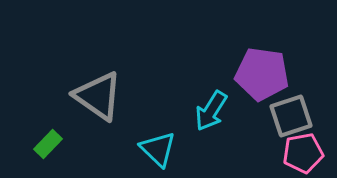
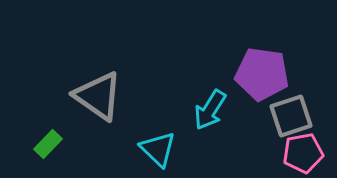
cyan arrow: moved 1 px left, 1 px up
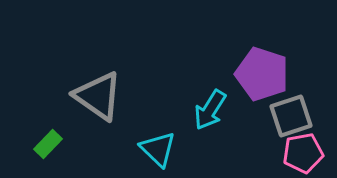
purple pentagon: rotated 10 degrees clockwise
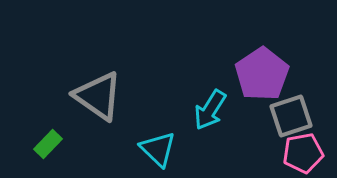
purple pentagon: rotated 20 degrees clockwise
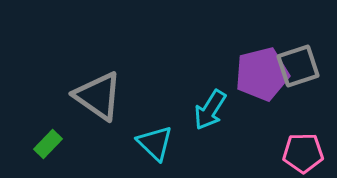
purple pentagon: rotated 20 degrees clockwise
gray square: moved 7 px right, 50 px up
cyan triangle: moved 3 px left, 6 px up
pink pentagon: rotated 9 degrees clockwise
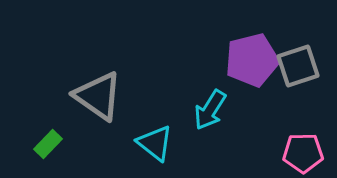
purple pentagon: moved 10 px left, 14 px up
cyan triangle: rotated 6 degrees counterclockwise
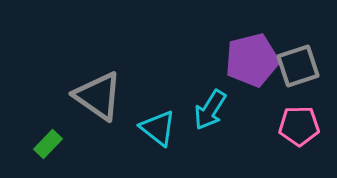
cyan triangle: moved 3 px right, 15 px up
pink pentagon: moved 4 px left, 27 px up
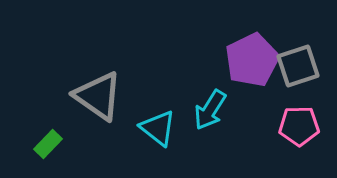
purple pentagon: rotated 12 degrees counterclockwise
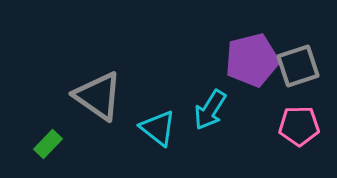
purple pentagon: rotated 12 degrees clockwise
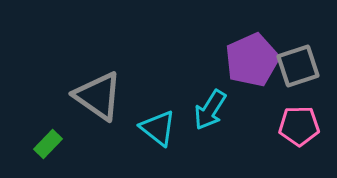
purple pentagon: rotated 10 degrees counterclockwise
